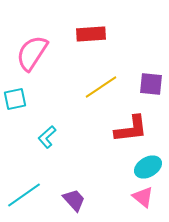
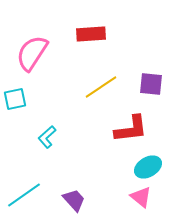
pink triangle: moved 2 px left
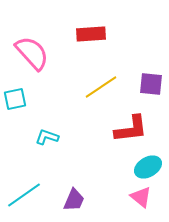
pink semicircle: rotated 105 degrees clockwise
cyan L-shape: rotated 60 degrees clockwise
purple trapezoid: rotated 65 degrees clockwise
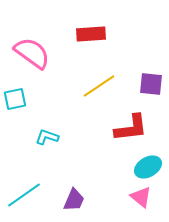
pink semicircle: rotated 12 degrees counterclockwise
yellow line: moved 2 px left, 1 px up
red L-shape: moved 1 px up
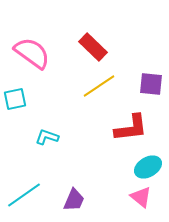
red rectangle: moved 2 px right, 13 px down; rotated 48 degrees clockwise
